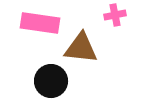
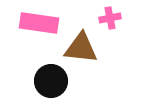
pink cross: moved 5 px left, 3 px down
pink rectangle: moved 1 px left
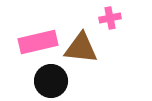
pink rectangle: moved 1 px left, 19 px down; rotated 21 degrees counterclockwise
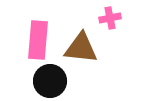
pink rectangle: moved 2 px up; rotated 72 degrees counterclockwise
black circle: moved 1 px left
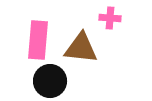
pink cross: rotated 15 degrees clockwise
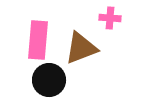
brown triangle: rotated 27 degrees counterclockwise
black circle: moved 1 px left, 1 px up
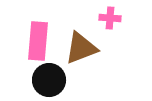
pink rectangle: moved 1 px down
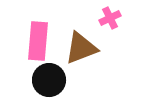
pink cross: rotated 30 degrees counterclockwise
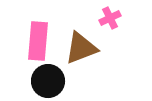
black circle: moved 1 px left, 1 px down
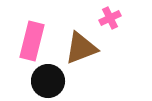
pink rectangle: moved 6 px left; rotated 9 degrees clockwise
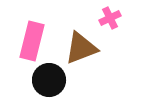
black circle: moved 1 px right, 1 px up
